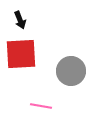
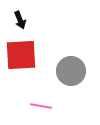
red square: moved 1 px down
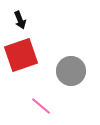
red square: rotated 16 degrees counterclockwise
pink line: rotated 30 degrees clockwise
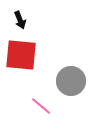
red square: rotated 24 degrees clockwise
gray circle: moved 10 px down
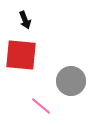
black arrow: moved 5 px right
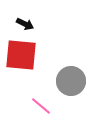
black arrow: moved 4 px down; rotated 42 degrees counterclockwise
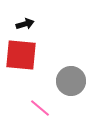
black arrow: rotated 42 degrees counterclockwise
pink line: moved 1 px left, 2 px down
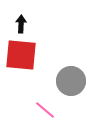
black arrow: moved 4 px left; rotated 72 degrees counterclockwise
pink line: moved 5 px right, 2 px down
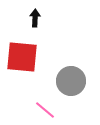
black arrow: moved 14 px right, 6 px up
red square: moved 1 px right, 2 px down
